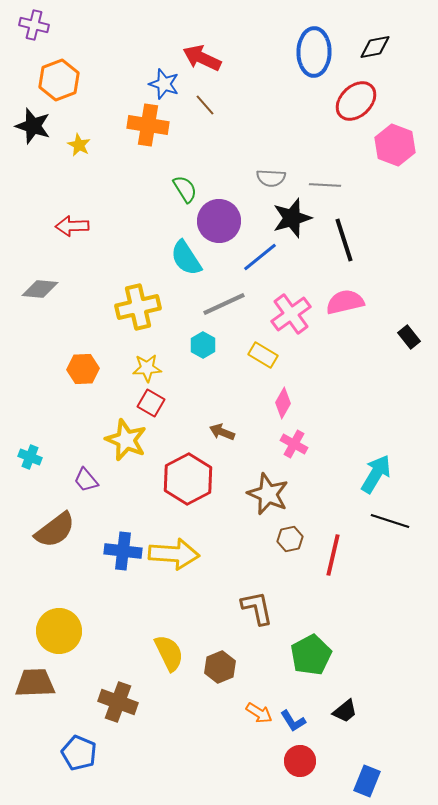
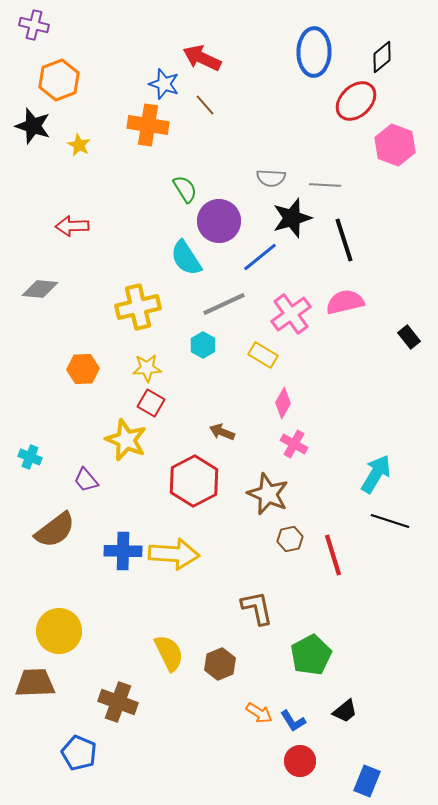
black diamond at (375, 47): moved 7 px right, 10 px down; rotated 28 degrees counterclockwise
red hexagon at (188, 479): moved 6 px right, 2 px down
blue cross at (123, 551): rotated 6 degrees counterclockwise
red line at (333, 555): rotated 30 degrees counterclockwise
brown hexagon at (220, 667): moved 3 px up
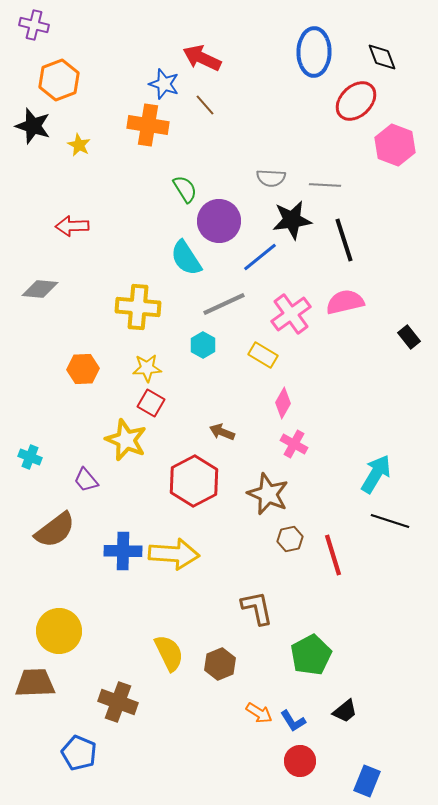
black diamond at (382, 57): rotated 72 degrees counterclockwise
black star at (292, 218): moved 2 px down; rotated 9 degrees clockwise
yellow cross at (138, 307): rotated 18 degrees clockwise
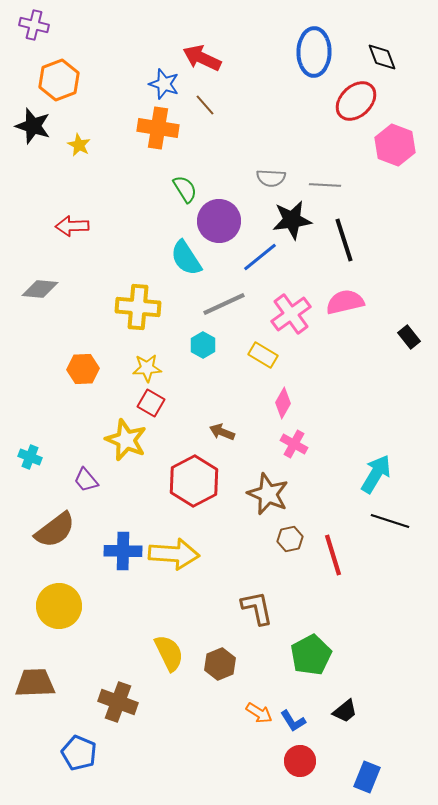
orange cross at (148, 125): moved 10 px right, 3 px down
yellow circle at (59, 631): moved 25 px up
blue rectangle at (367, 781): moved 4 px up
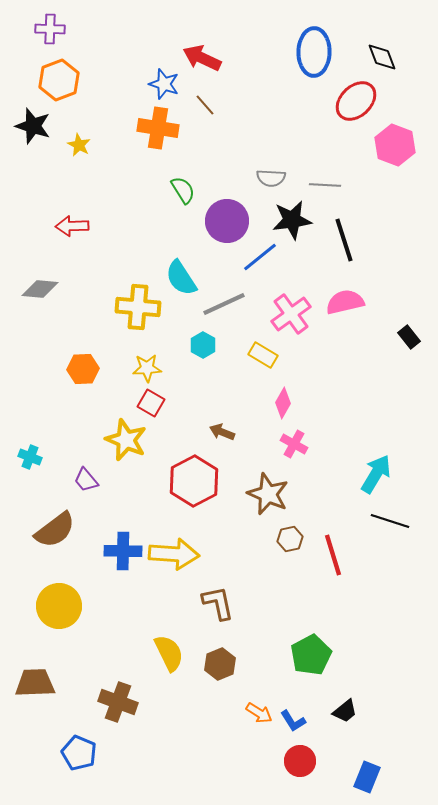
purple cross at (34, 25): moved 16 px right, 4 px down; rotated 12 degrees counterclockwise
green semicircle at (185, 189): moved 2 px left, 1 px down
purple circle at (219, 221): moved 8 px right
cyan semicircle at (186, 258): moved 5 px left, 20 px down
brown L-shape at (257, 608): moved 39 px left, 5 px up
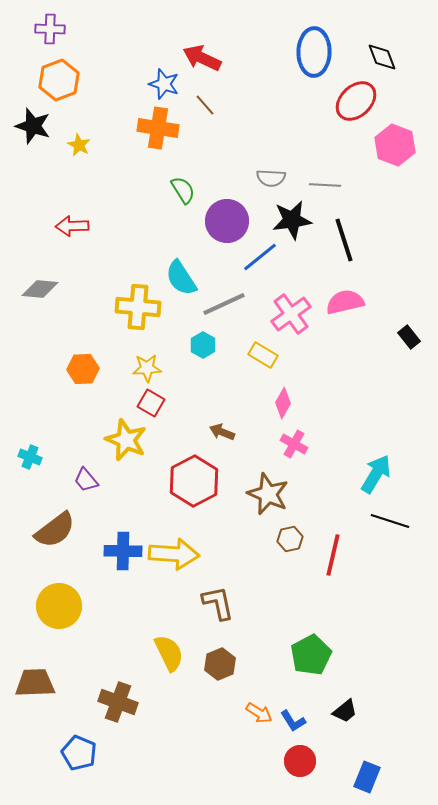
red line at (333, 555): rotated 30 degrees clockwise
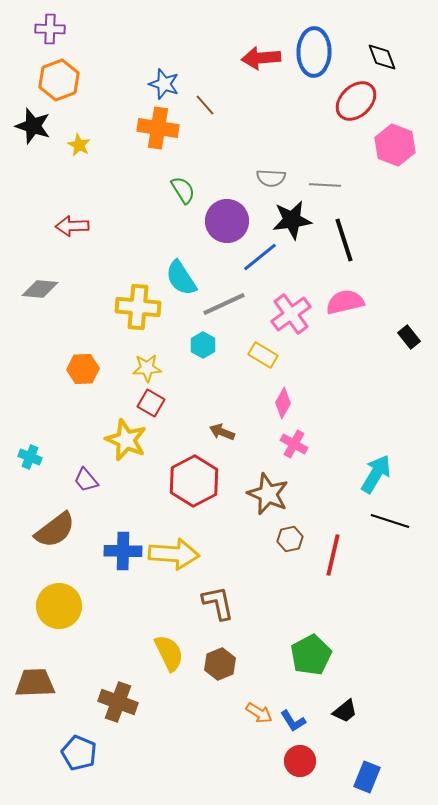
red arrow at (202, 58): moved 59 px right; rotated 30 degrees counterclockwise
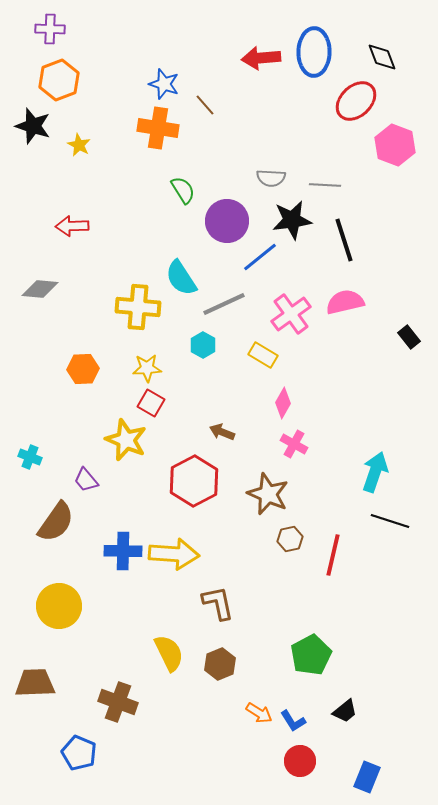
cyan arrow at (376, 474): moved 1 px left, 2 px up; rotated 12 degrees counterclockwise
brown semicircle at (55, 530): moved 1 px right, 8 px up; rotated 18 degrees counterclockwise
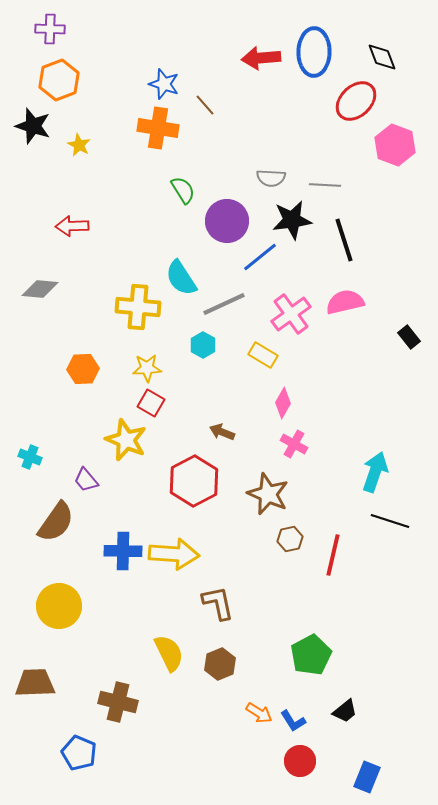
brown cross at (118, 702): rotated 6 degrees counterclockwise
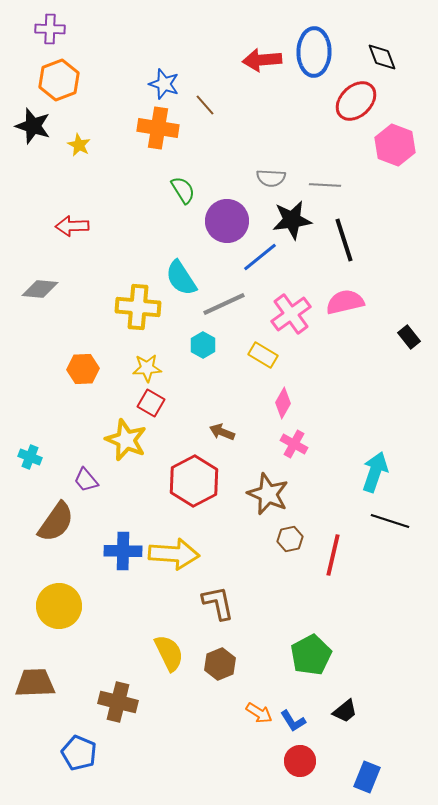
red arrow at (261, 58): moved 1 px right, 2 px down
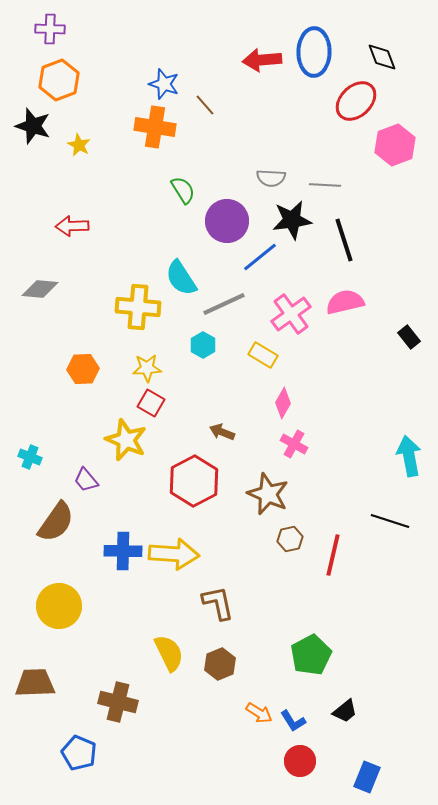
orange cross at (158, 128): moved 3 px left, 1 px up
pink hexagon at (395, 145): rotated 18 degrees clockwise
cyan arrow at (375, 472): moved 34 px right, 16 px up; rotated 30 degrees counterclockwise
